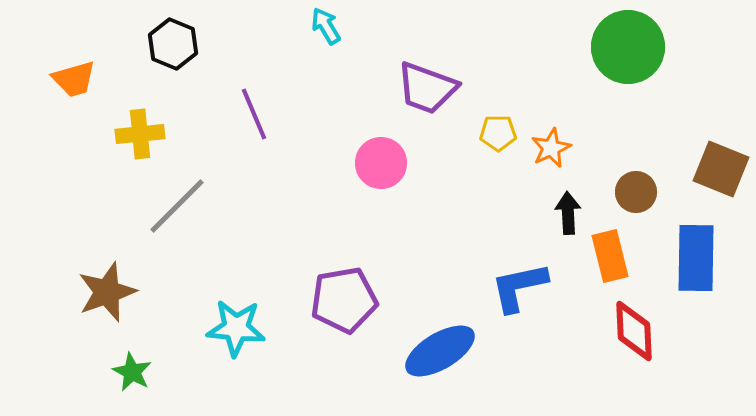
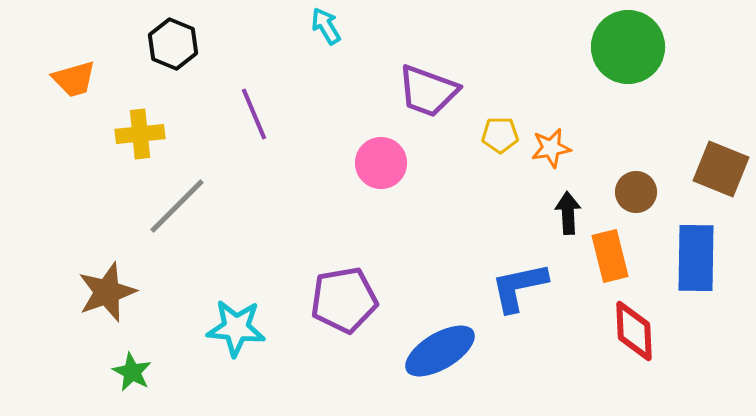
purple trapezoid: moved 1 px right, 3 px down
yellow pentagon: moved 2 px right, 2 px down
orange star: rotated 15 degrees clockwise
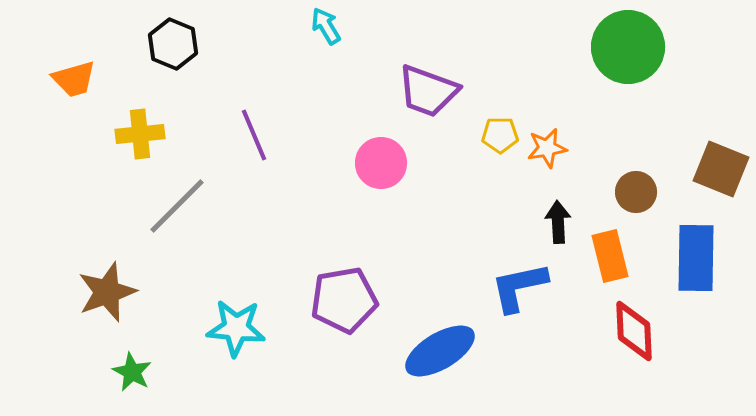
purple line: moved 21 px down
orange star: moved 4 px left
black arrow: moved 10 px left, 9 px down
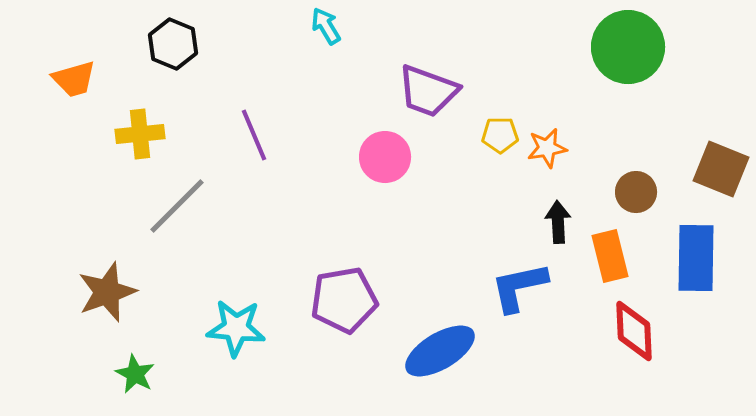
pink circle: moved 4 px right, 6 px up
green star: moved 3 px right, 2 px down
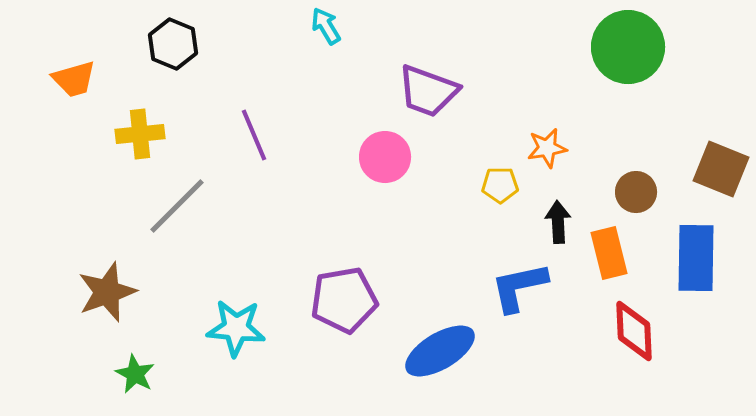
yellow pentagon: moved 50 px down
orange rectangle: moved 1 px left, 3 px up
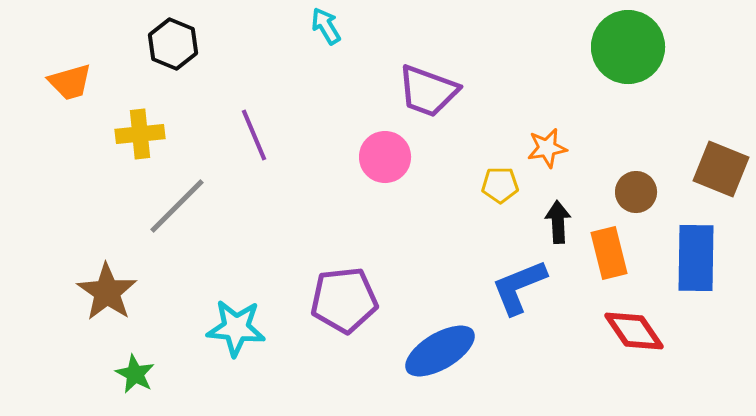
orange trapezoid: moved 4 px left, 3 px down
blue L-shape: rotated 10 degrees counterclockwise
brown star: rotated 18 degrees counterclockwise
purple pentagon: rotated 4 degrees clockwise
red diamond: rotated 32 degrees counterclockwise
